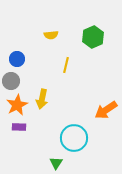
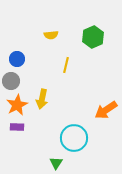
purple rectangle: moved 2 px left
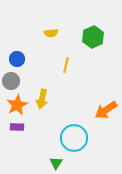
yellow semicircle: moved 2 px up
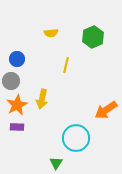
cyan circle: moved 2 px right
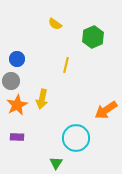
yellow semicircle: moved 4 px right, 9 px up; rotated 40 degrees clockwise
purple rectangle: moved 10 px down
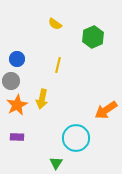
yellow line: moved 8 px left
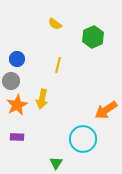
cyan circle: moved 7 px right, 1 px down
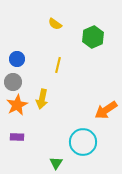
gray circle: moved 2 px right, 1 px down
cyan circle: moved 3 px down
